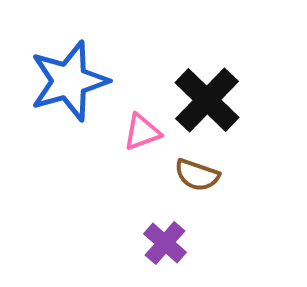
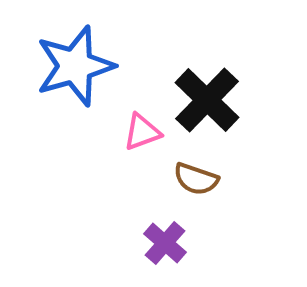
blue star: moved 6 px right, 15 px up
brown semicircle: moved 1 px left, 4 px down
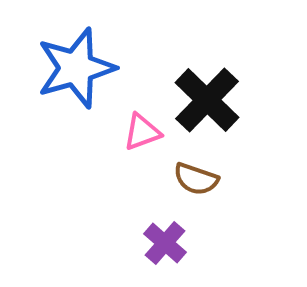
blue star: moved 1 px right, 2 px down
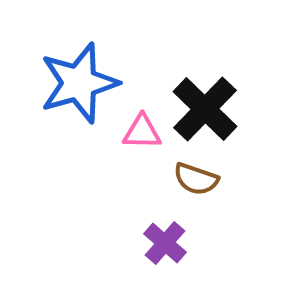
blue star: moved 3 px right, 15 px down
black cross: moved 2 px left, 9 px down
pink triangle: rotated 21 degrees clockwise
